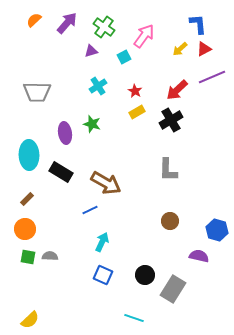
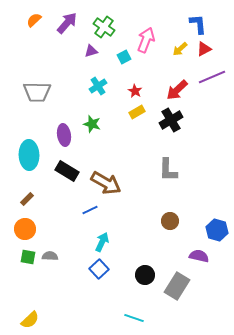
pink arrow: moved 2 px right, 4 px down; rotated 15 degrees counterclockwise
purple ellipse: moved 1 px left, 2 px down
black rectangle: moved 6 px right, 1 px up
blue square: moved 4 px left, 6 px up; rotated 24 degrees clockwise
gray rectangle: moved 4 px right, 3 px up
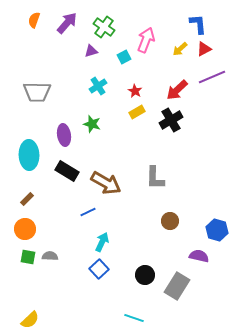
orange semicircle: rotated 28 degrees counterclockwise
gray L-shape: moved 13 px left, 8 px down
blue line: moved 2 px left, 2 px down
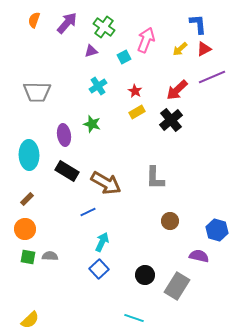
black cross: rotated 10 degrees counterclockwise
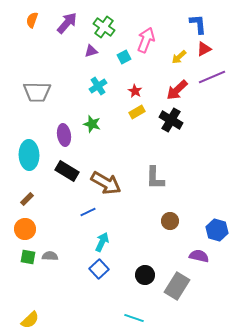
orange semicircle: moved 2 px left
yellow arrow: moved 1 px left, 8 px down
black cross: rotated 20 degrees counterclockwise
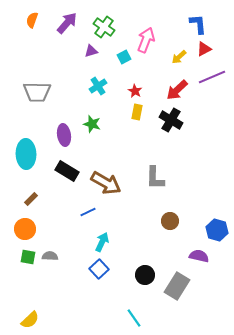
yellow rectangle: rotated 49 degrees counterclockwise
cyan ellipse: moved 3 px left, 1 px up
brown rectangle: moved 4 px right
cyan line: rotated 36 degrees clockwise
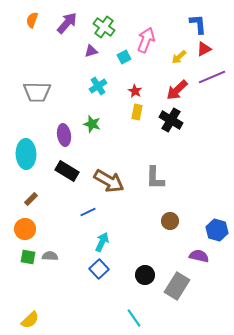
brown arrow: moved 3 px right, 2 px up
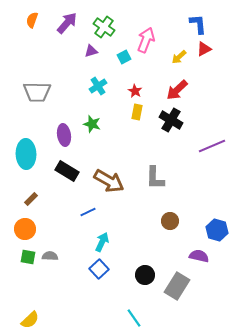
purple line: moved 69 px down
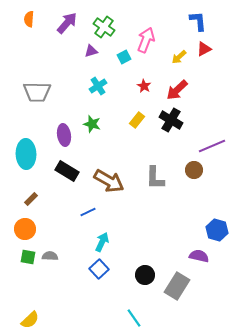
orange semicircle: moved 3 px left, 1 px up; rotated 14 degrees counterclockwise
blue L-shape: moved 3 px up
red star: moved 9 px right, 5 px up
yellow rectangle: moved 8 px down; rotated 28 degrees clockwise
brown circle: moved 24 px right, 51 px up
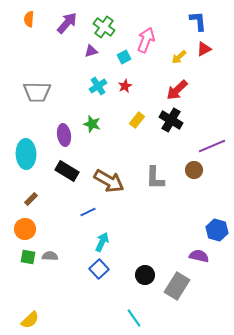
red star: moved 19 px left; rotated 16 degrees clockwise
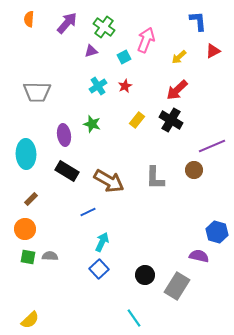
red triangle: moved 9 px right, 2 px down
blue hexagon: moved 2 px down
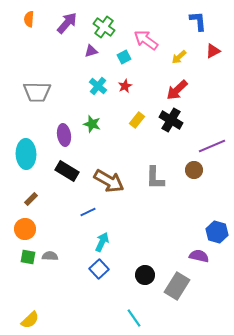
pink arrow: rotated 75 degrees counterclockwise
cyan cross: rotated 18 degrees counterclockwise
